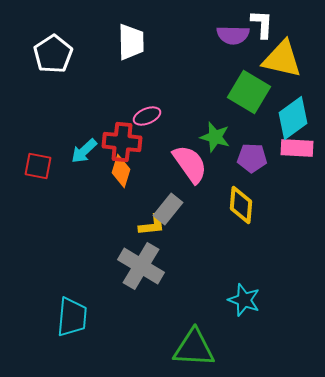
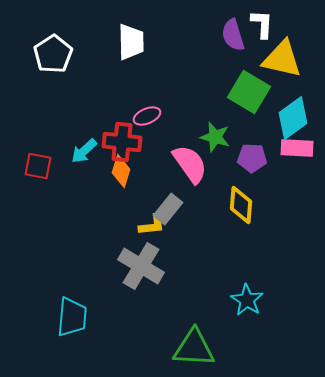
purple semicircle: rotated 72 degrees clockwise
cyan star: moved 3 px right; rotated 12 degrees clockwise
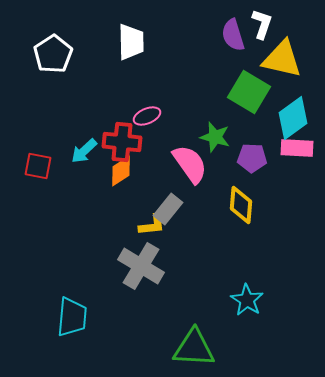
white L-shape: rotated 16 degrees clockwise
orange diamond: rotated 40 degrees clockwise
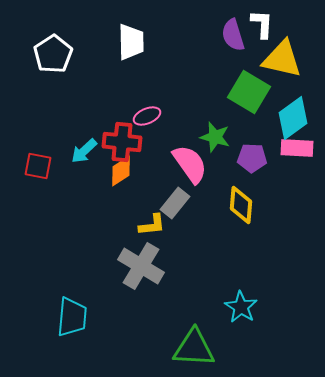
white L-shape: rotated 16 degrees counterclockwise
gray rectangle: moved 7 px right, 6 px up
cyan star: moved 6 px left, 7 px down
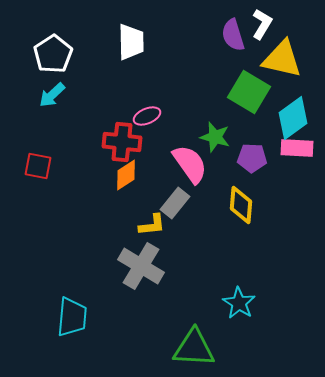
white L-shape: rotated 28 degrees clockwise
cyan arrow: moved 32 px left, 56 px up
orange diamond: moved 5 px right, 4 px down
cyan star: moved 2 px left, 4 px up
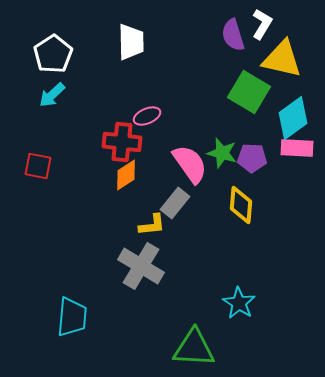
green star: moved 7 px right, 16 px down
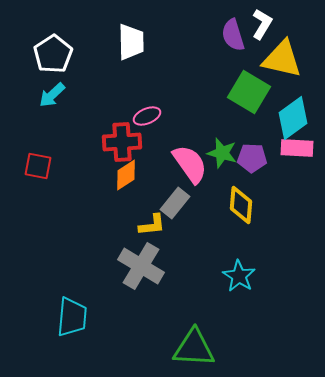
red cross: rotated 9 degrees counterclockwise
cyan star: moved 27 px up
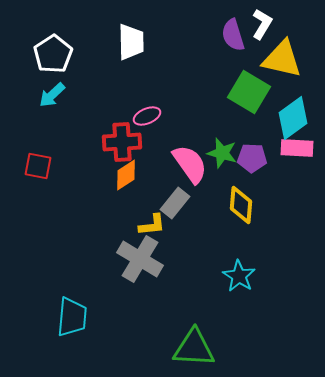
gray cross: moved 1 px left, 7 px up
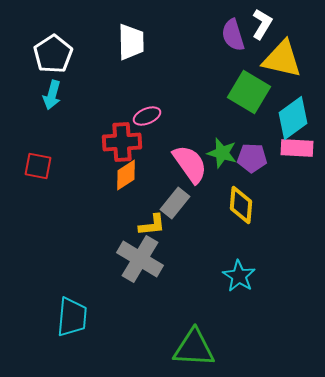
cyan arrow: rotated 32 degrees counterclockwise
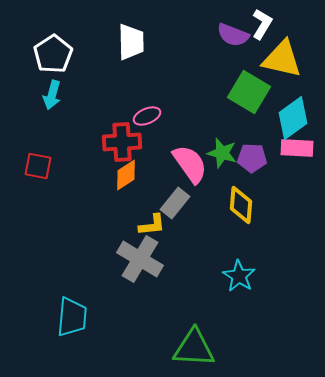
purple semicircle: rotated 52 degrees counterclockwise
